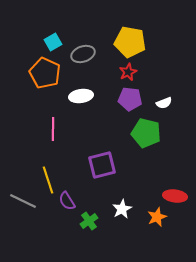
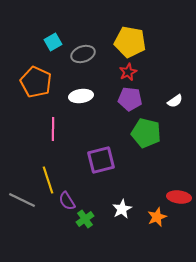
orange pentagon: moved 9 px left, 9 px down
white semicircle: moved 11 px right, 2 px up; rotated 14 degrees counterclockwise
purple square: moved 1 px left, 5 px up
red ellipse: moved 4 px right, 1 px down
gray line: moved 1 px left, 1 px up
green cross: moved 4 px left, 2 px up
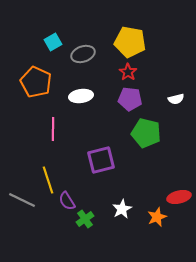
red star: rotated 12 degrees counterclockwise
white semicircle: moved 1 px right, 2 px up; rotated 21 degrees clockwise
red ellipse: rotated 20 degrees counterclockwise
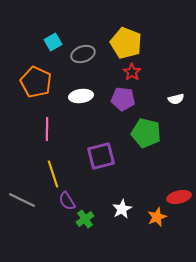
yellow pentagon: moved 4 px left, 1 px down; rotated 12 degrees clockwise
red star: moved 4 px right
purple pentagon: moved 7 px left
pink line: moved 6 px left
purple square: moved 4 px up
yellow line: moved 5 px right, 6 px up
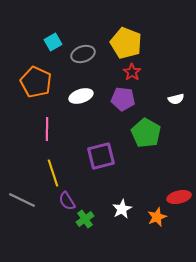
white ellipse: rotated 10 degrees counterclockwise
green pentagon: rotated 16 degrees clockwise
yellow line: moved 1 px up
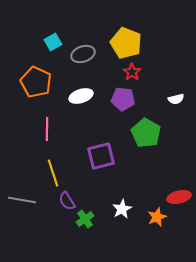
gray line: rotated 16 degrees counterclockwise
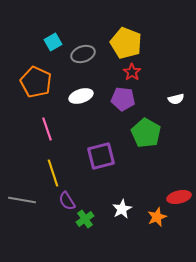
pink line: rotated 20 degrees counterclockwise
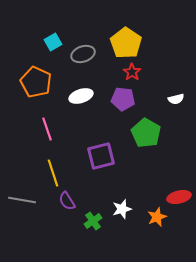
yellow pentagon: rotated 12 degrees clockwise
white star: rotated 12 degrees clockwise
green cross: moved 8 px right, 2 px down
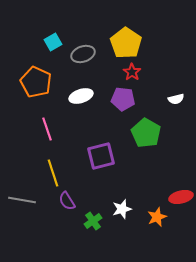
red ellipse: moved 2 px right
